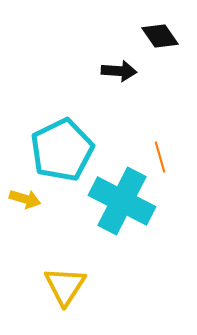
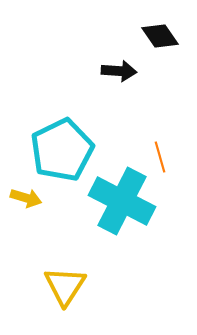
yellow arrow: moved 1 px right, 1 px up
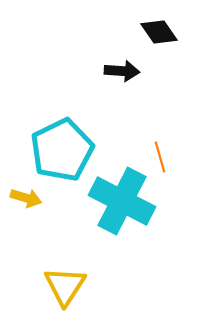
black diamond: moved 1 px left, 4 px up
black arrow: moved 3 px right
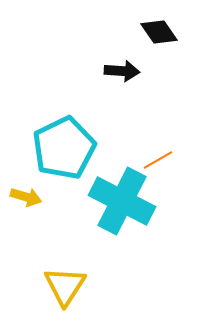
cyan pentagon: moved 2 px right, 2 px up
orange line: moved 2 px left, 3 px down; rotated 76 degrees clockwise
yellow arrow: moved 1 px up
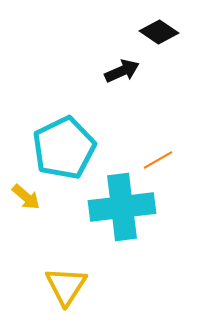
black diamond: rotated 21 degrees counterclockwise
black arrow: rotated 28 degrees counterclockwise
yellow arrow: rotated 24 degrees clockwise
cyan cross: moved 6 px down; rotated 34 degrees counterclockwise
yellow triangle: moved 1 px right
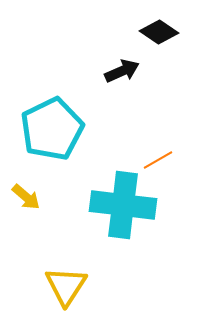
cyan pentagon: moved 12 px left, 19 px up
cyan cross: moved 1 px right, 2 px up; rotated 14 degrees clockwise
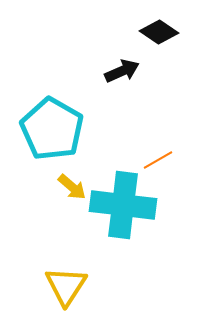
cyan pentagon: rotated 16 degrees counterclockwise
yellow arrow: moved 46 px right, 10 px up
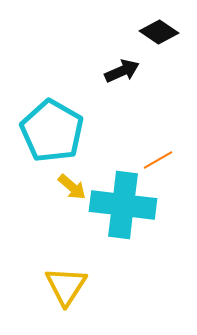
cyan pentagon: moved 2 px down
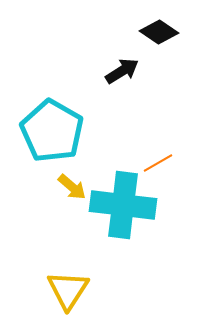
black arrow: rotated 8 degrees counterclockwise
orange line: moved 3 px down
yellow triangle: moved 2 px right, 4 px down
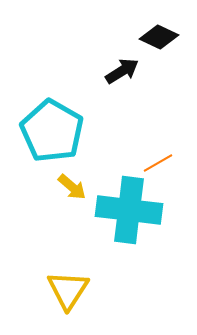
black diamond: moved 5 px down; rotated 9 degrees counterclockwise
cyan cross: moved 6 px right, 5 px down
